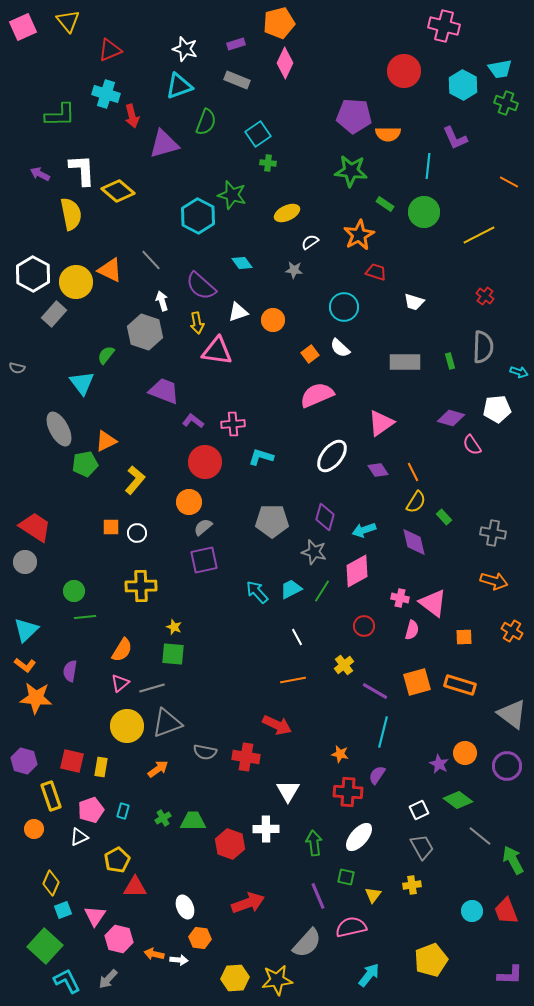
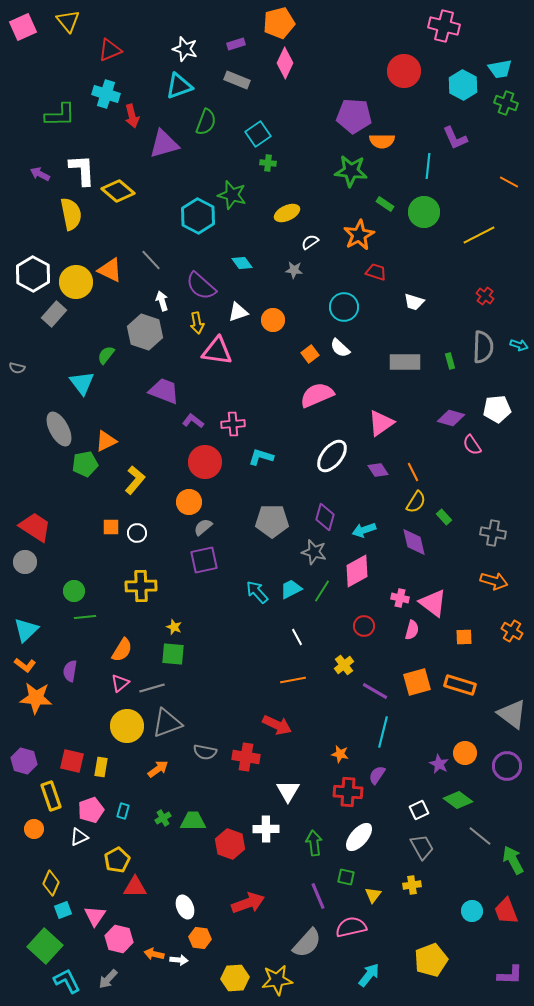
orange semicircle at (388, 134): moved 6 px left, 7 px down
cyan arrow at (519, 372): moved 27 px up
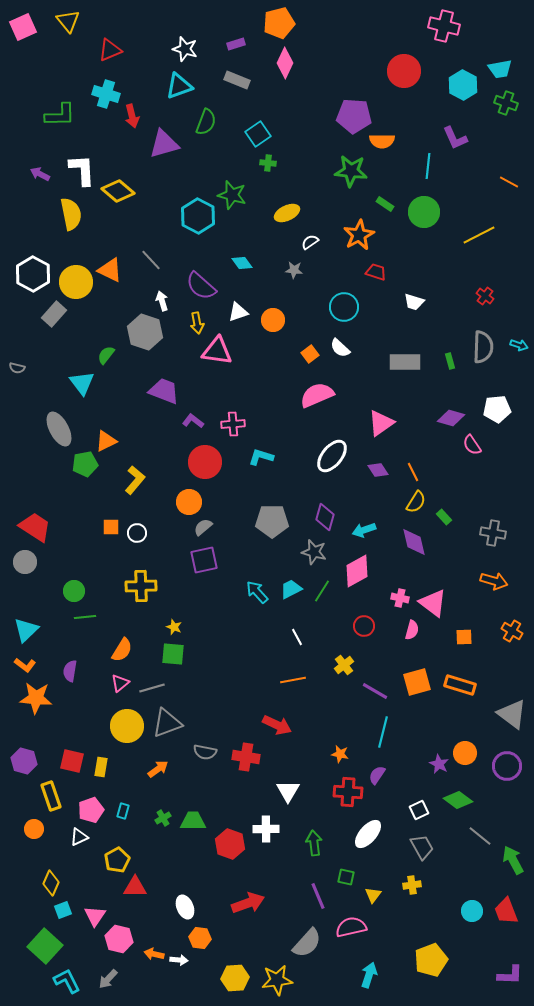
white ellipse at (359, 837): moved 9 px right, 3 px up
cyan arrow at (369, 975): rotated 20 degrees counterclockwise
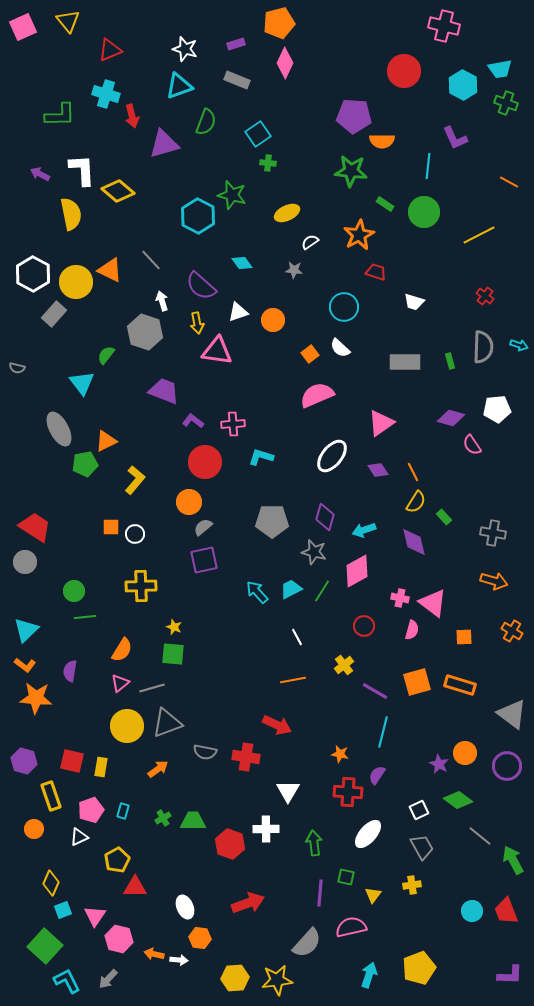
white circle at (137, 533): moved 2 px left, 1 px down
purple line at (318, 896): moved 2 px right, 3 px up; rotated 28 degrees clockwise
yellow pentagon at (431, 960): moved 12 px left, 8 px down
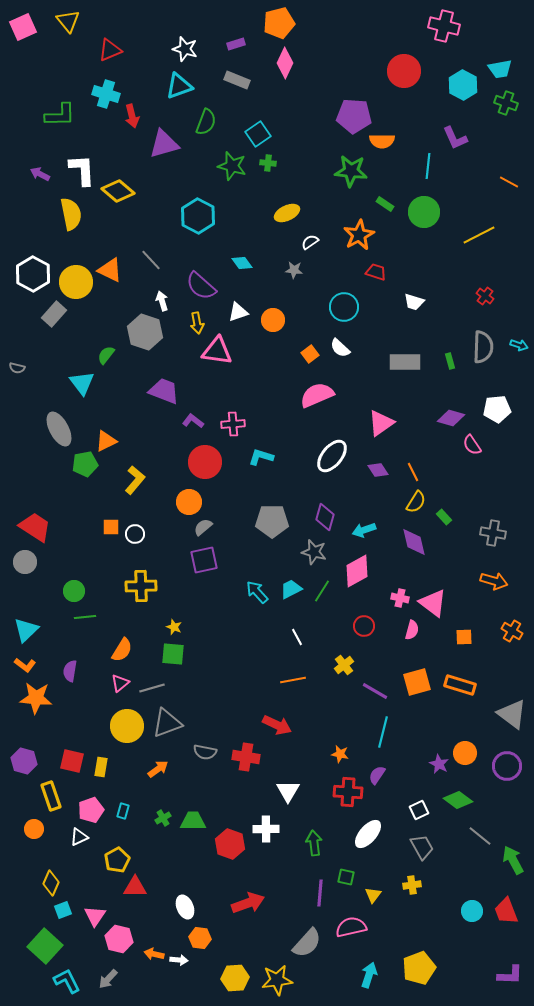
green star at (232, 195): moved 29 px up
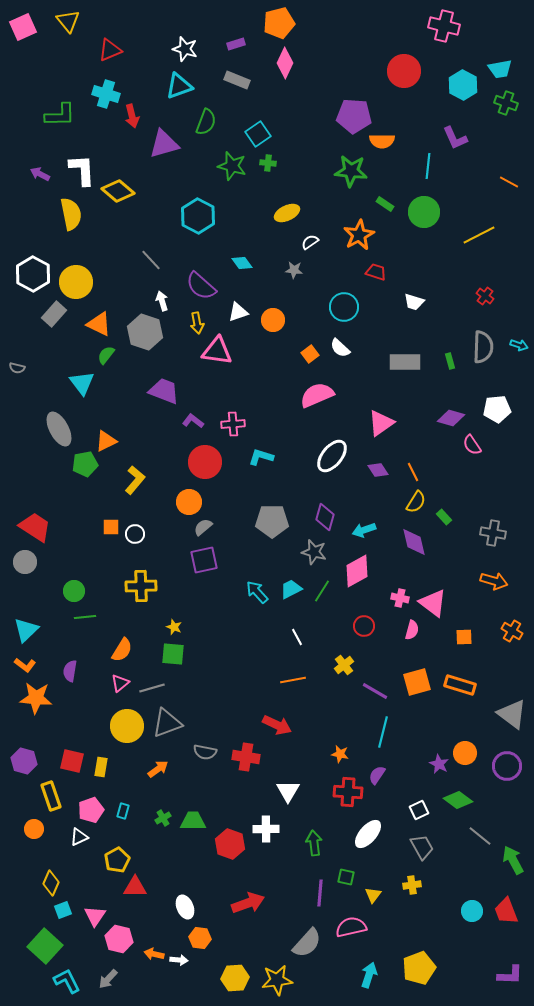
orange triangle at (110, 270): moved 11 px left, 54 px down
